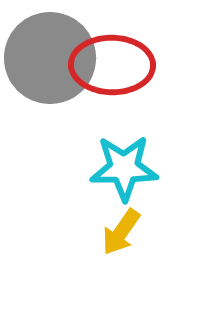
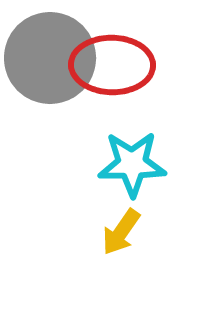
cyan star: moved 8 px right, 4 px up
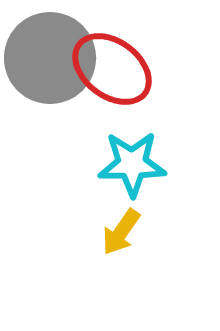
red ellipse: moved 4 px down; rotated 36 degrees clockwise
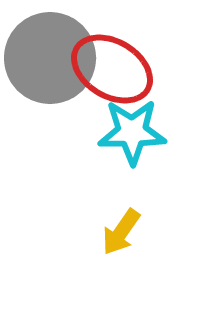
red ellipse: rotated 6 degrees counterclockwise
cyan star: moved 32 px up
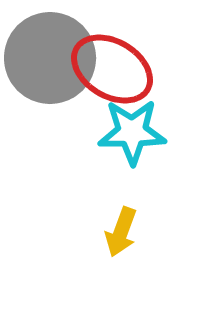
yellow arrow: rotated 15 degrees counterclockwise
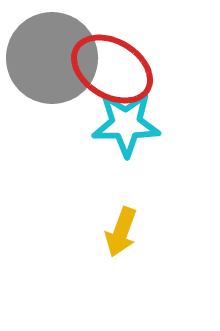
gray circle: moved 2 px right
cyan star: moved 6 px left, 8 px up
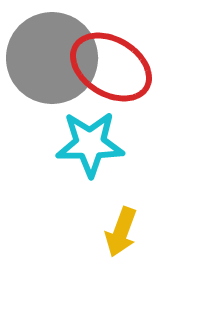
red ellipse: moved 1 px left, 2 px up
cyan star: moved 36 px left, 20 px down
